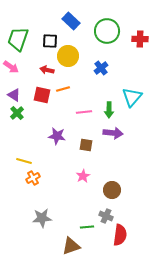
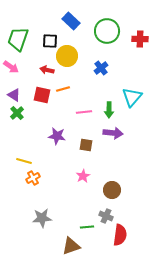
yellow circle: moved 1 px left
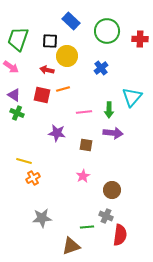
green cross: rotated 24 degrees counterclockwise
purple star: moved 3 px up
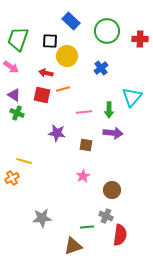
red arrow: moved 1 px left, 3 px down
orange cross: moved 21 px left
brown triangle: moved 2 px right
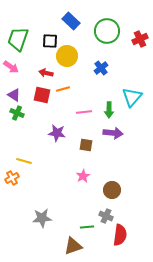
red cross: rotated 28 degrees counterclockwise
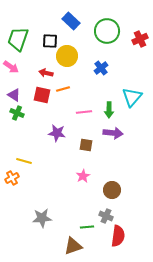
red semicircle: moved 2 px left, 1 px down
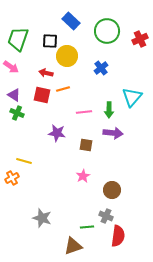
gray star: rotated 24 degrees clockwise
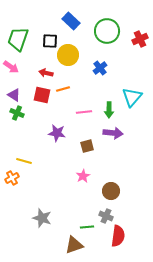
yellow circle: moved 1 px right, 1 px up
blue cross: moved 1 px left
brown square: moved 1 px right, 1 px down; rotated 24 degrees counterclockwise
brown circle: moved 1 px left, 1 px down
brown triangle: moved 1 px right, 1 px up
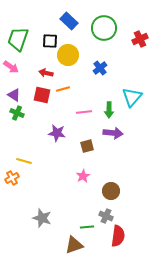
blue rectangle: moved 2 px left
green circle: moved 3 px left, 3 px up
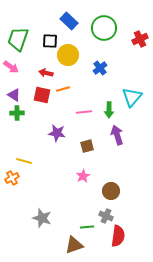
green cross: rotated 24 degrees counterclockwise
purple arrow: moved 4 px right, 2 px down; rotated 114 degrees counterclockwise
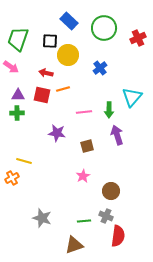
red cross: moved 2 px left, 1 px up
purple triangle: moved 4 px right; rotated 32 degrees counterclockwise
green line: moved 3 px left, 6 px up
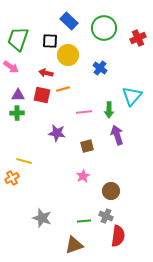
blue cross: rotated 16 degrees counterclockwise
cyan triangle: moved 1 px up
